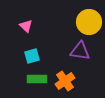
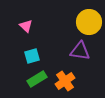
green rectangle: rotated 30 degrees counterclockwise
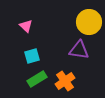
purple triangle: moved 1 px left, 1 px up
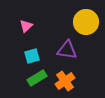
yellow circle: moved 3 px left
pink triangle: rotated 32 degrees clockwise
purple triangle: moved 12 px left
green rectangle: moved 1 px up
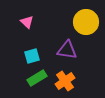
pink triangle: moved 1 px right, 4 px up; rotated 32 degrees counterclockwise
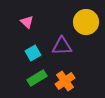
purple triangle: moved 5 px left, 4 px up; rotated 10 degrees counterclockwise
cyan square: moved 1 px right, 3 px up; rotated 14 degrees counterclockwise
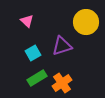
pink triangle: moved 1 px up
purple triangle: rotated 15 degrees counterclockwise
orange cross: moved 3 px left, 2 px down
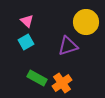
purple triangle: moved 6 px right
cyan square: moved 7 px left, 11 px up
green rectangle: rotated 60 degrees clockwise
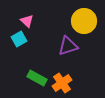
yellow circle: moved 2 px left, 1 px up
cyan square: moved 7 px left, 3 px up
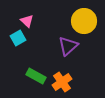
cyan square: moved 1 px left, 1 px up
purple triangle: rotated 25 degrees counterclockwise
green rectangle: moved 1 px left, 2 px up
orange cross: moved 1 px up
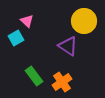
cyan square: moved 2 px left
purple triangle: rotated 45 degrees counterclockwise
green rectangle: moved 2 px left; rotated 24 degrees clockwise
